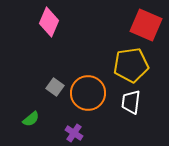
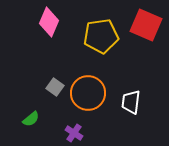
yellow pentagon: moved 30 px left, 29 px up
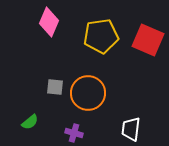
red square: moved 2 px right, 15 px down
gray square: rotated 30 degrees counterclockwise
white trapezoid: moved 27 px down
green semicircle: moved 1 px left, 3 px down
purple cross: rotated 18 degrees counterclockwise
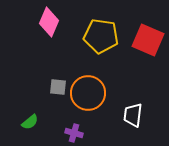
yellow pentagon: rotated 16 degrees clockwise
gray square: moved 3 px right
white trapezoid: moved 2 px right, 14 px up
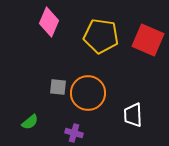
white trapezoid: rotated 10 degrees counterclockwise
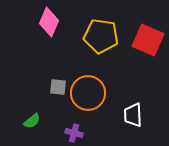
green semicircle: moved 2 px right, 1 px up
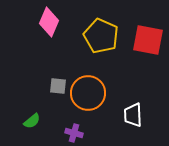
yellow pentagon: rotated 16 degrees clockwise
red square: rotated 12 degrees counterclockwise
gray square: moved 1 px up
